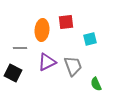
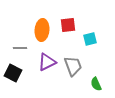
red square: moved 2 px right, 3 px down
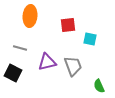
orange ellipse: moved 12 px left, 14 px up
cyan square: rotated 24 degrees clockwise
gray line: rotated 16 degrees clockwise
purple triangle: rotated 12 degrees clockwise
green semicircle: moved 3 px right, 2 px down
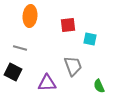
purple triangle: moved 21 px down; rotated 12 degrees clockwise
black square: moved 1 px up
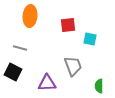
green semicircle: rotated 24 degrees clockwise
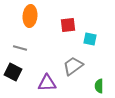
gray trapezoid: rotated 105 degrees counterclockwise
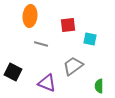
gray line: moved 21 px right, 4 px up
purple triangle: rotated 24 degrees clockwise
